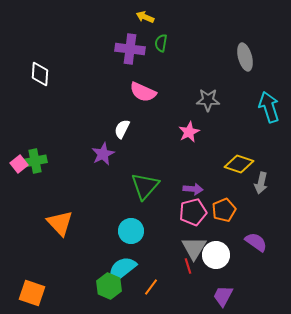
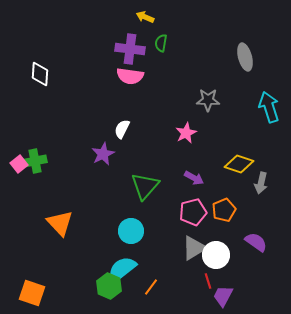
pink semicircle: moved 13 px left, 16 px up; rotated 16 degrees counterclockwise
pink star: moved 3 px left, 1 px down
purple arrow: moved 1 px right, 11 px up; rotated 24 degrees clockwise
gray triangle: rotated 28 degrees clockwise
red line: moved 20 px right, 15 px down
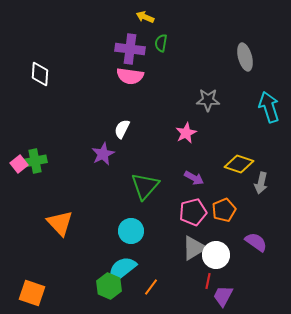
red line: rotated 28 degrees clockwise
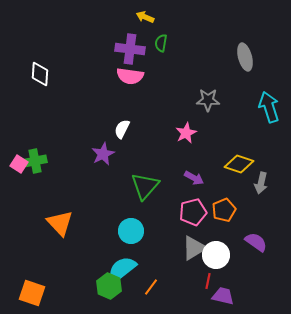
pink square: rotated 18 degrees counterclockwise
purple trapezoid: rotated 75 degrees clockwise
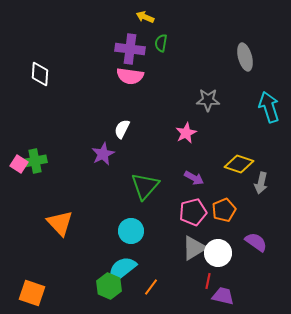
white circle: moved 2 px right, 2 px up
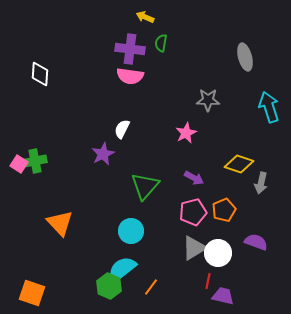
purple semicircle: rotated 15 degrees counterclockwise
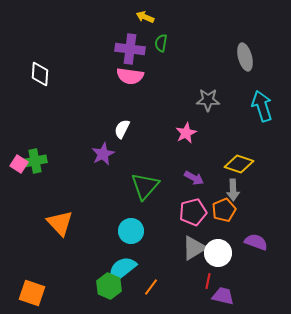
cyan arrow: moved 7 px left, 1 px up
gray arrow: moved 28 px left, 7 px down; rotated 15 degrees counterclockwise
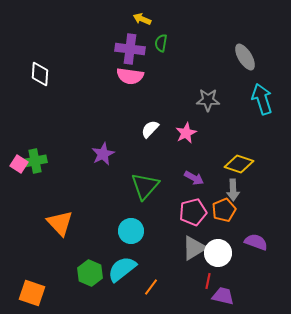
yellow arrow: moved 3 px left, 2 px down
gray ellipse: rotated 16 degrees counterclockwise
cyan arrow: moved 7 px up
white semicircle: moved 28 px right; rotated 18 degrees clockwise
green hexagon: moved 19 px left, 13 px up
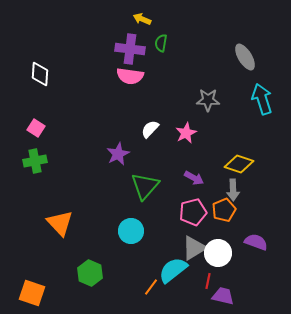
purple star: moved 15 px right
pink square: moved 17 px right, 36 px up
cyan semicircle: moved 51 px right, 1 px down
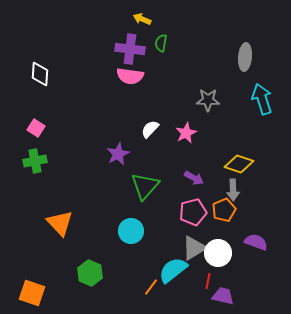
gray ellipse: rotated 36 degrees clockwise
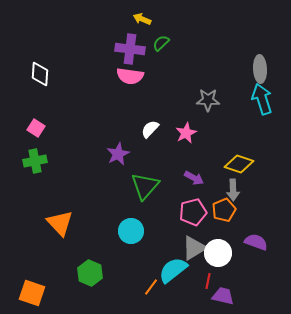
green semicircle: rotated 36 degrees clockwise
gray ellipse: moved 15 px right, 12 px down; rotated 8 degrees counterclockwise
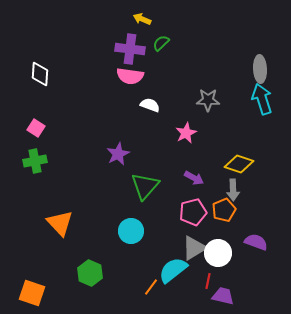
white semicircle: moved 24 px up; rotated 66 degrees clockwise
